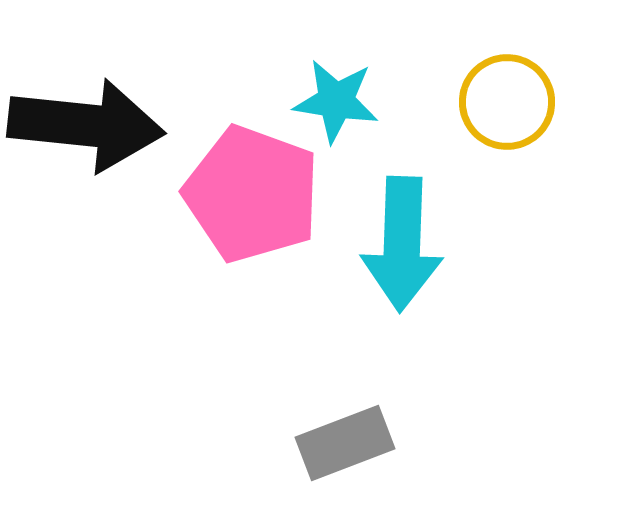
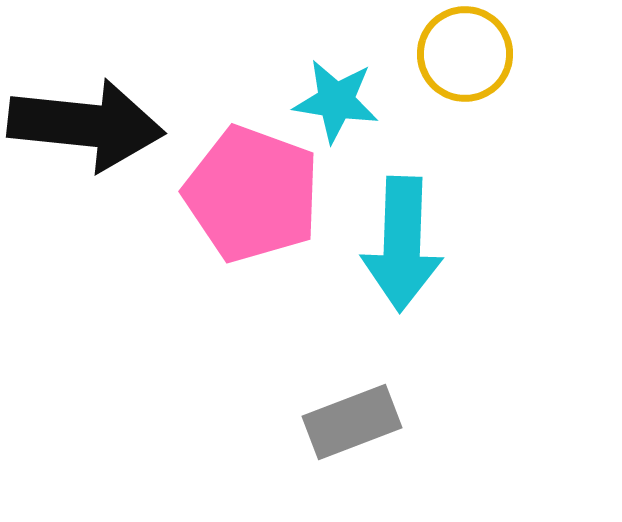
yellow circle: moved 42 px left, 48 px up
gray rectangle: moved 7 px right, 21 px up
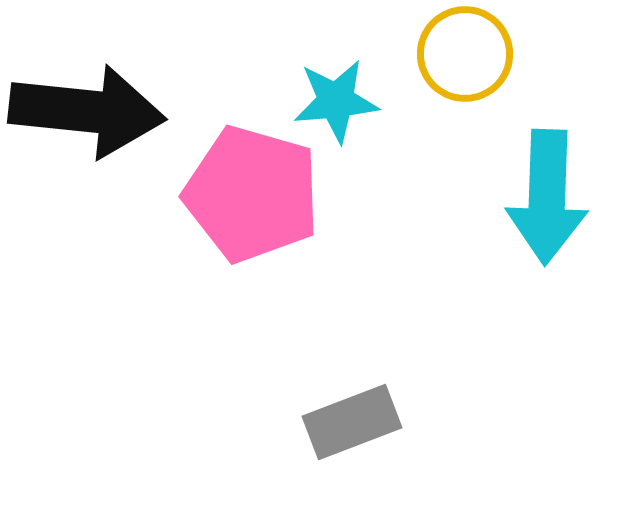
cyan star: rotated 14 degrees counterclockwise
black arrow: moved 1 px right, 14 px up
pink pentagon: rotated 4 degrees counterclockwise
cyan arrow: moved 145 px right, 47 px up
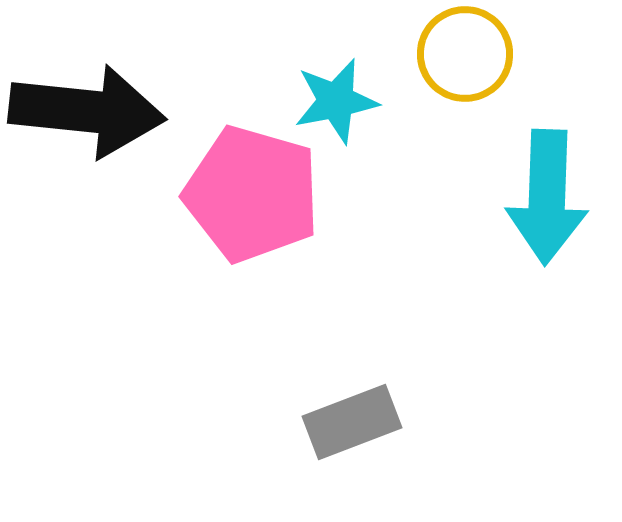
cyan star: rotated 6 degrees counterclockwise
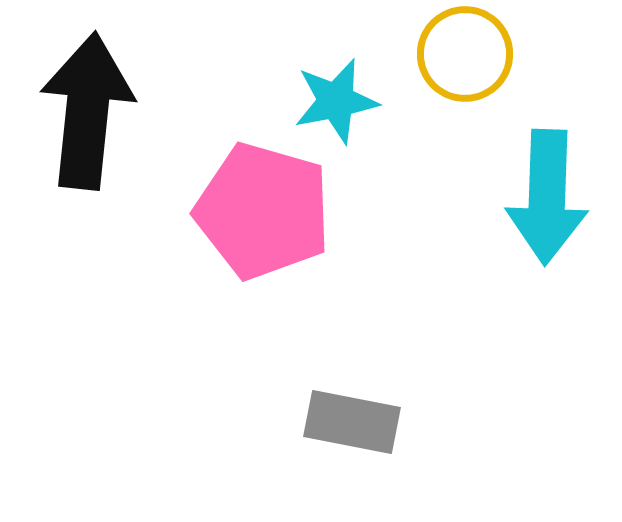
black arrow: rotated 90 degrees counterclockwise
pink pentagon: moved 11 px right, 17 px down
gray rectangle: rotated 32 degrees clockwise
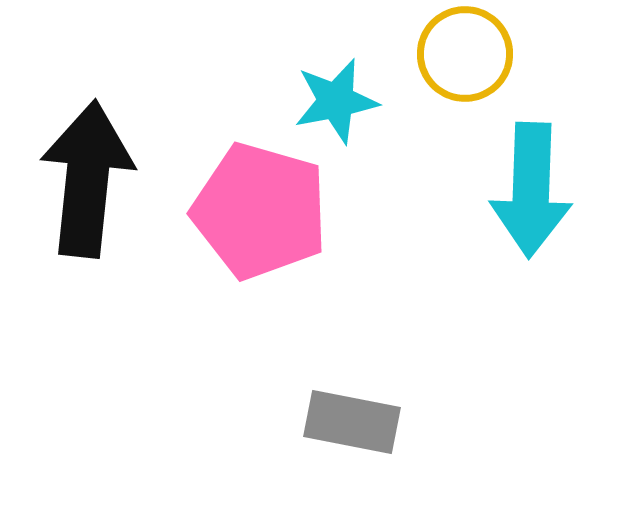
black arrow: moved 68 px down
cyan arrow: moved 16 px left, 7 px up
pink pentagon: moved 3 px left
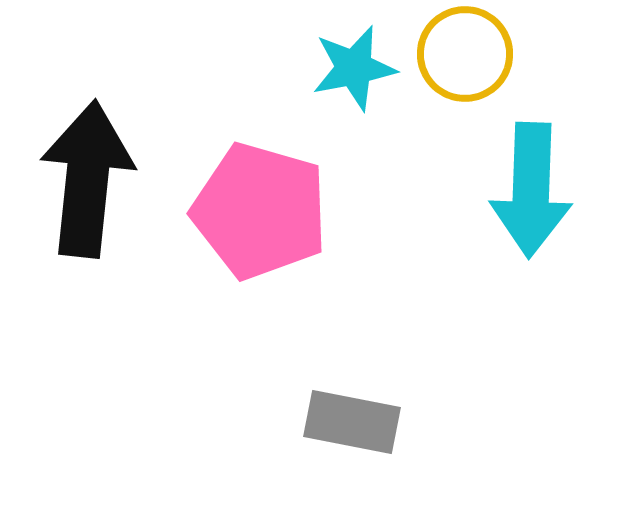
cyan star: moved 18 px right, 33 px up
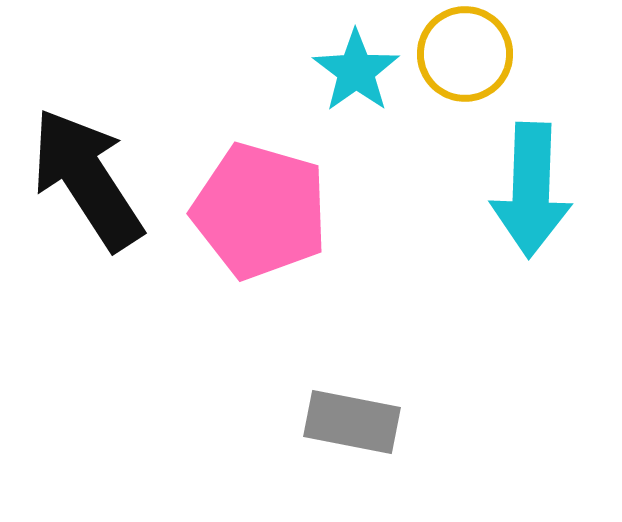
cyan star: moved 2 px right, 3 px down; rotated 24 degrees counterclockwise
black arrow: rotated 39 degrees counterclockwise
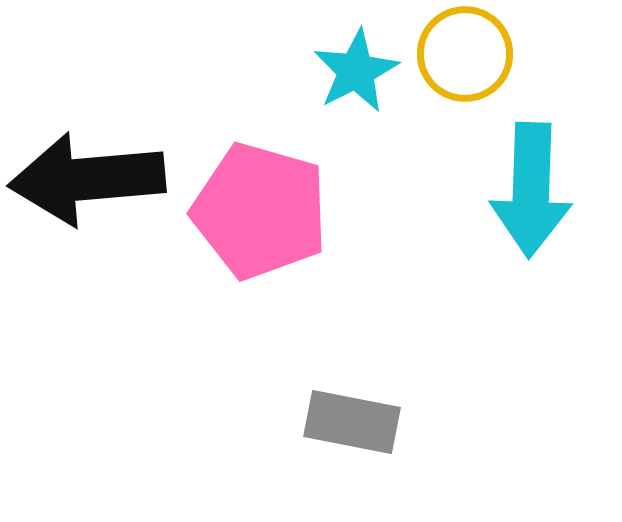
cyan star: rotated 8 degrees clockwise
black arrow: rotated 62 degrees counterclockwise
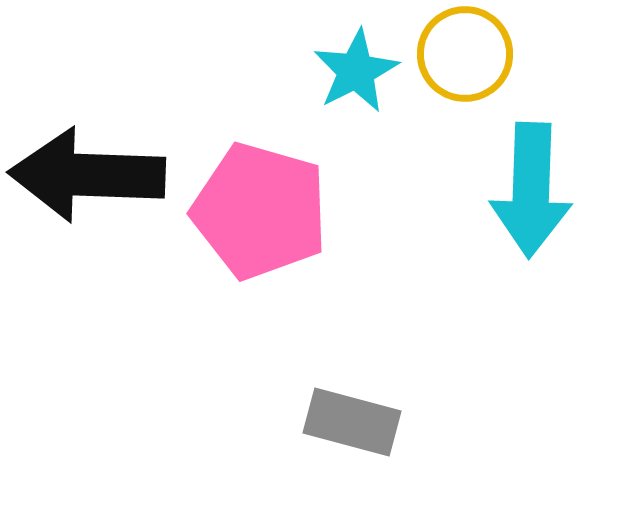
black arrow: moved 4 px up; rotated 7 degrees clockwise
gray rectangle: rotated 4 degrees clockwise
